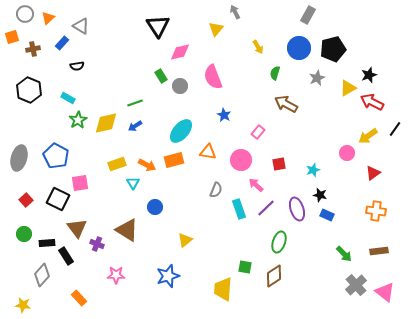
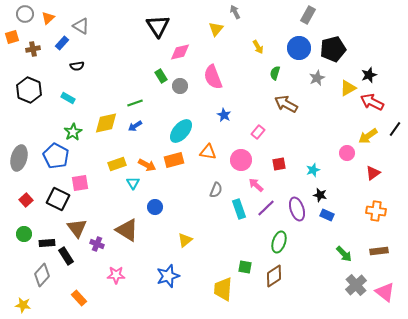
green star at (78, 120): moved 5 px left, 12 px down
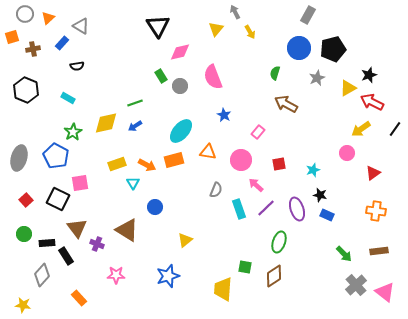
yellow arrow at (258, 47): moved 8 px left, 15 px up
black hexagon at (29, 90): moved 3 px left
yellow arrow at (368, 136): moved 7 px left, 7 px up
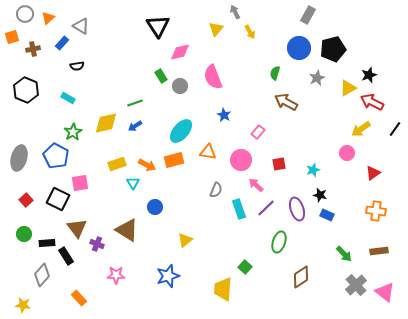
brown arrow at (286, 104): moved 2 px up
green square at (245, 267): rotated 32 degrees clockwise
brown diamond at (274, 276): moved 27 px right, 1 px down
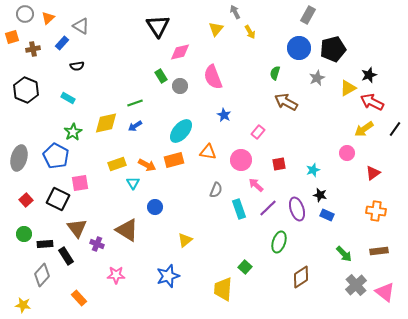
yellow arrow at (361, 129): moved 3 px right
purple line at (266, 208): moved 2 px right
black rectangle at (47, 243): moved 2 px left, 1 px down
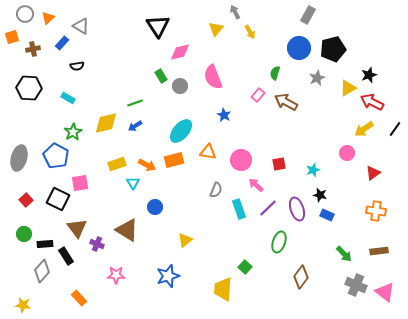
black hexagon at (26, 90): moved 3 px right, 2 px up; rotated 20 degrees counterclockwise
pink rectangle at (258, 132): moved 37 px up
gray diamond at (42, 275): moved 4 px up
brown diamond at (301, 277): rotated 20 degrees counterclockwise
gray cross at (356, 285): rotated 25 degrees counterclockwise
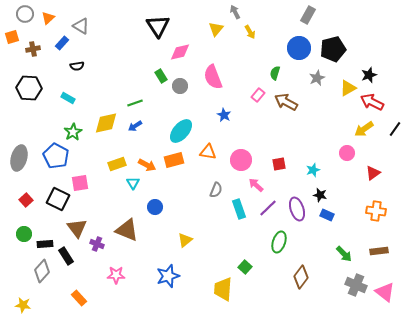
brown triangle at (127, 230): rotated 10 degrees counterclockwise
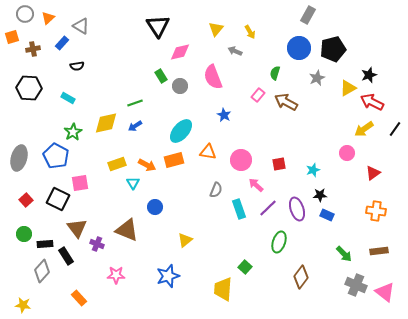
gray arrow at (235, 12): moved 39 px down; rotated 40 degrees counterclockwise
black star at (320, 195): rotated 16 degrees counterclockwise
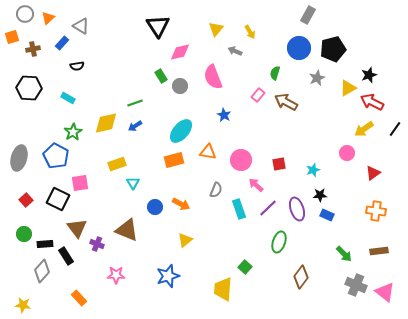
orange arrow at (147, 165): moved 34 px right, 39 px down
